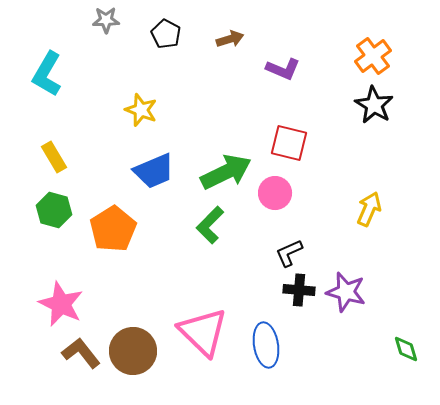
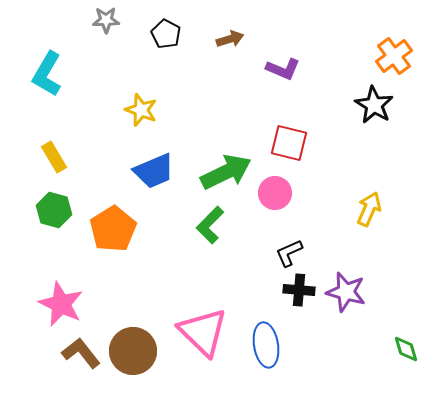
orange cross: moved 21 px right
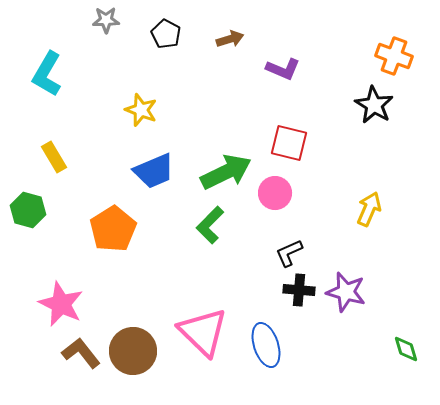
orange cross: rotated 33 degrees counterclockwise
green hexagon: moved 26 px left
blue ellipse: rotated 9 degrees counterclockwise
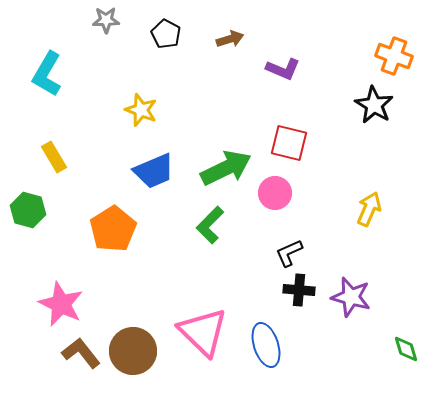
green arrow: moved 4 px up
purple star: moved 5 px right, 5 px down
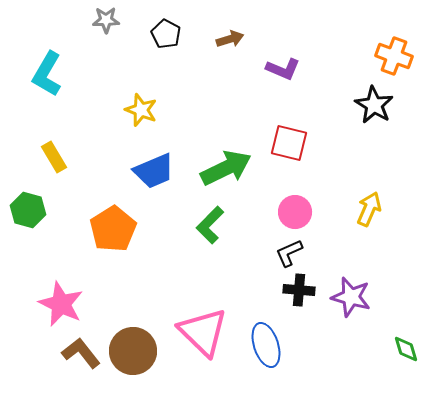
pink circle: moved 20 px right, 19 px down
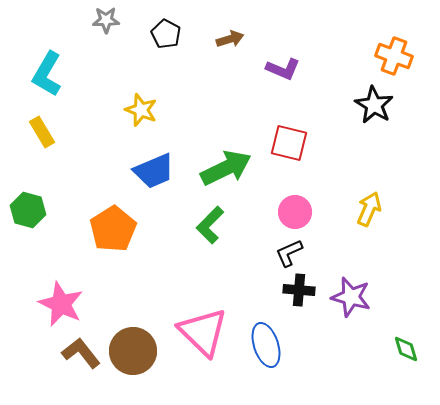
yellow rectangle: moved 12 px left, 25 px up
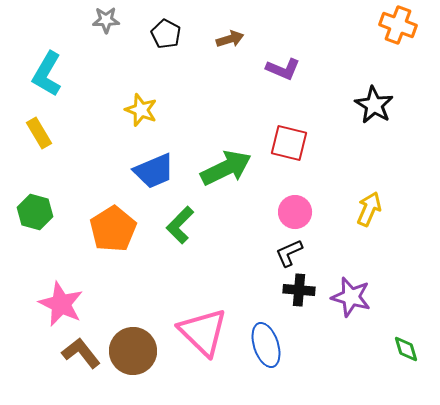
orange cross: moved 4 px right, 31 px up
yellow rectangle: moved 3 px left, 1 px down
green hexagon: moved 7 px right, 2 px down
green L-shape: moved 30 px left
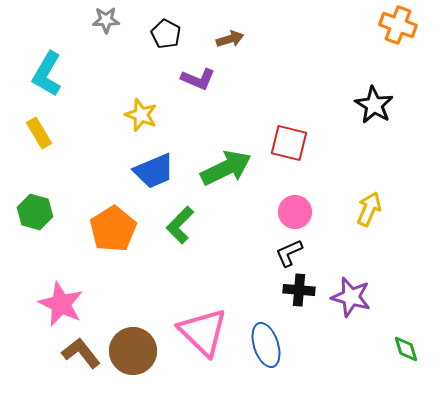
purple L-shape: moved 85 px left, 10 px down
yellow star: moved 5 px down
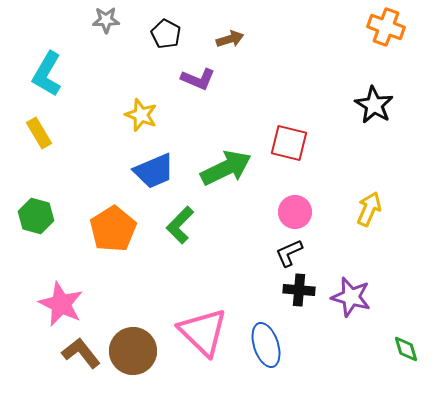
orange cross: moved 12 px left, 2 px down
green hexagon: moved 1 px right, 4 px down
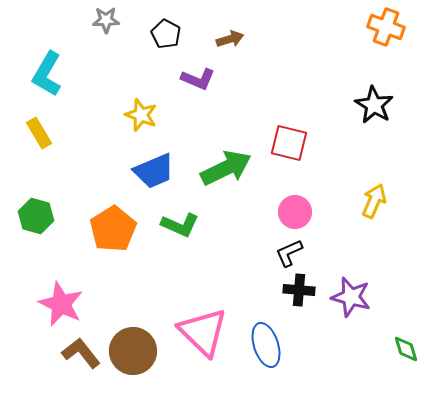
yellow arrow: moved 5 px right, 8 px up
green L-shape: rotated 111 degrees counterclockwise
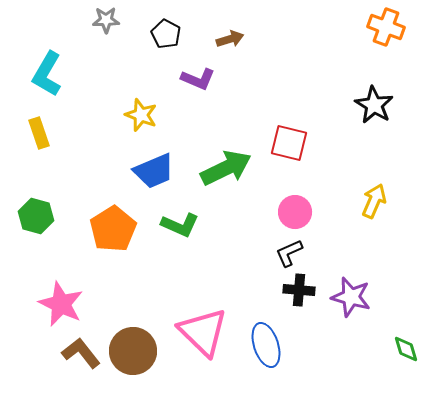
yellow rectangle: rotated 12 degrees clockwise
